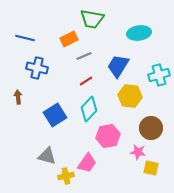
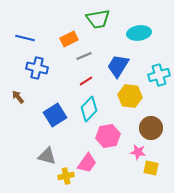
green trapezoid: moved 6 px right; rotated 20 degrees counterclockwise
brown arrow: rotated 32 degrees counterclockwise
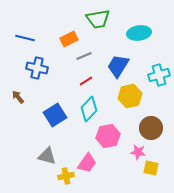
yellow hexagon: rotated 20 degrees counterclockwise
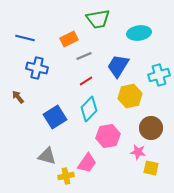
blue square: moved 2 px down
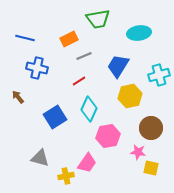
red line: moved 7 px left
cyan diamond: rotated 20 degrees counterclockwise
gray triangle: moved 7 px left, 2 px down
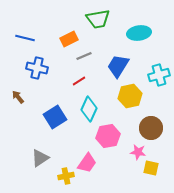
gray triangle: rotated 48 degrees counterclockwise
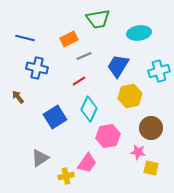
cyan cross: moved 4 px up
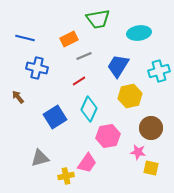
gray triangle: rotated 18 degrees clockwise
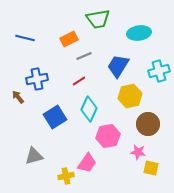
blue cross: moved 11 px down; rotated 25 degrees counterclockwise
brown circle: moved 3 px left, 4 px up
gray triangle: moved 6 px left, 2 px up
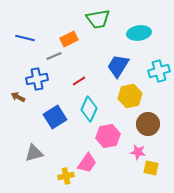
gray line: moved 30 px left
brown arrow: rotated 24 degrees counterclockwise
gray triangle: moved 3 px up
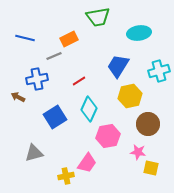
green trapezoid: moved 2 px up
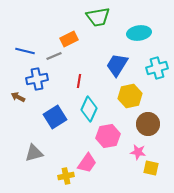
blue line: moved 13 px down
blue trapezoid: moved 1 px left, 1 px up
cyan cross: moved 2 px left, 3 px up
red line: rotated 48 degrees counterclockwise
